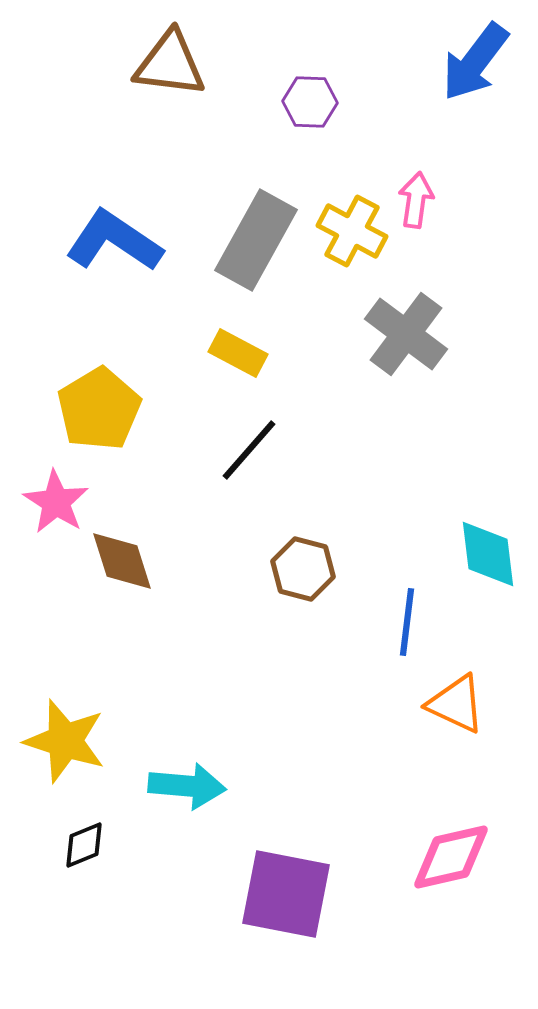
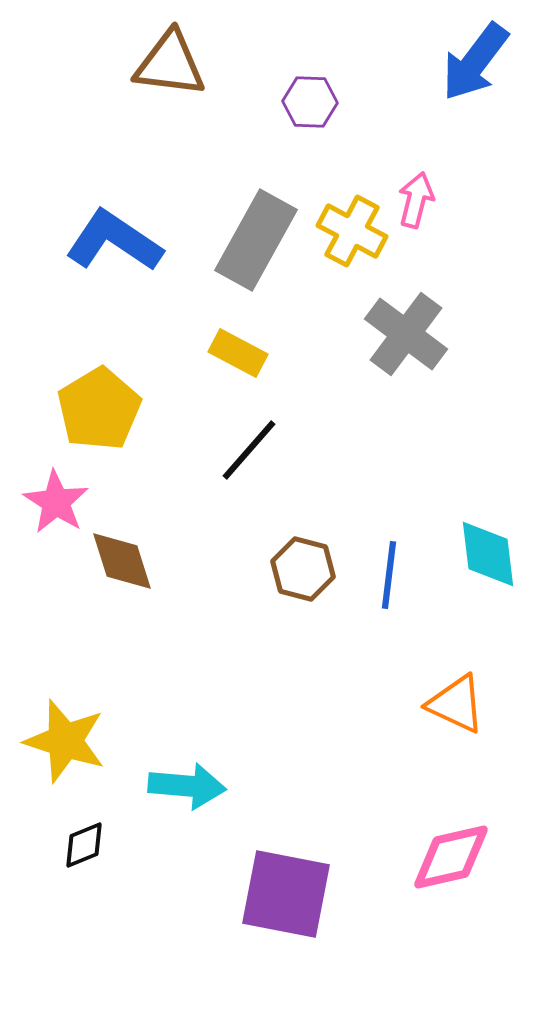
pink arrow: rotated 6 degrees clockwise
blue line: moved 18 px left, 47 px up
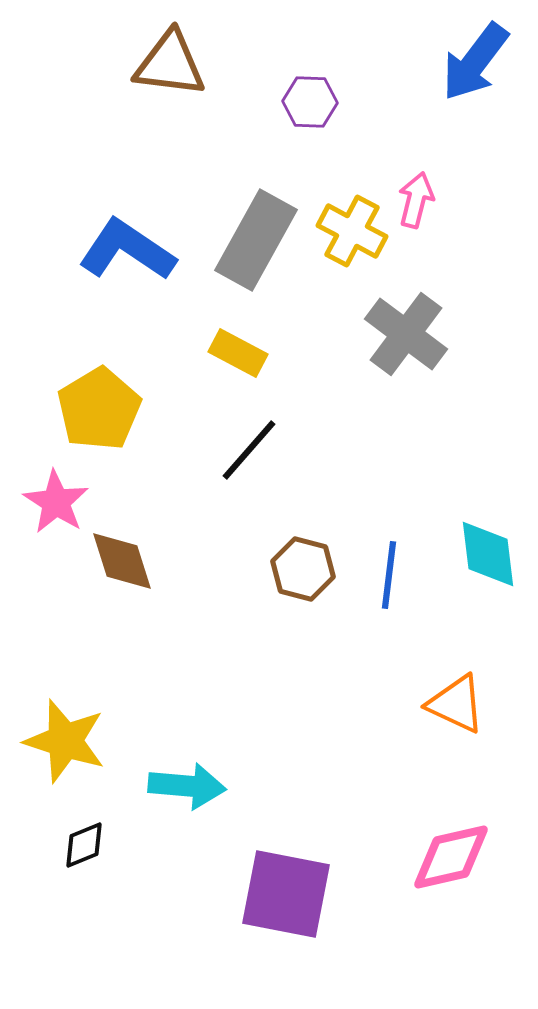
blue L-shape: moved 13 px right, 9 px down
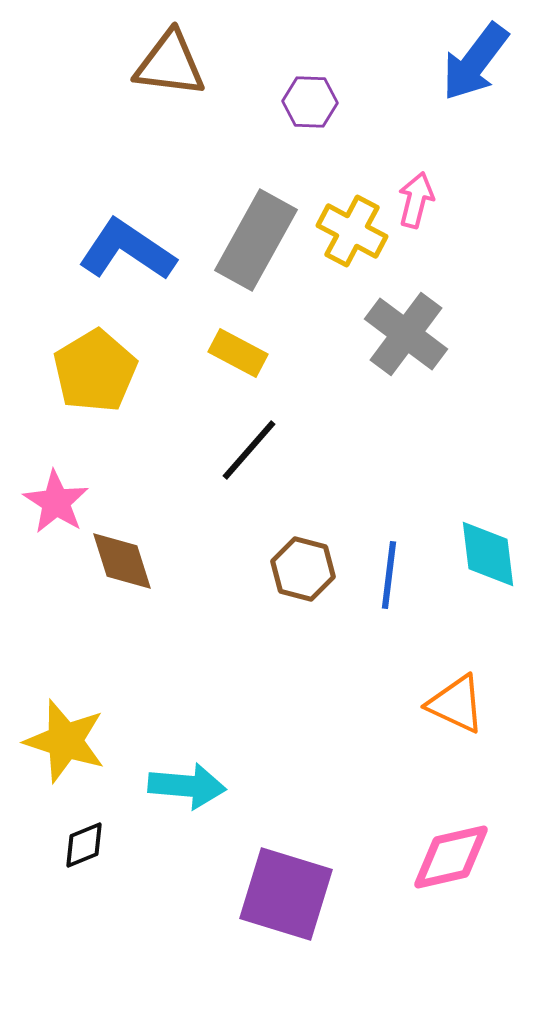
yellow pentagon: moved 4 px left, 38 px up
purple square: rotated 6 degrees clockwise
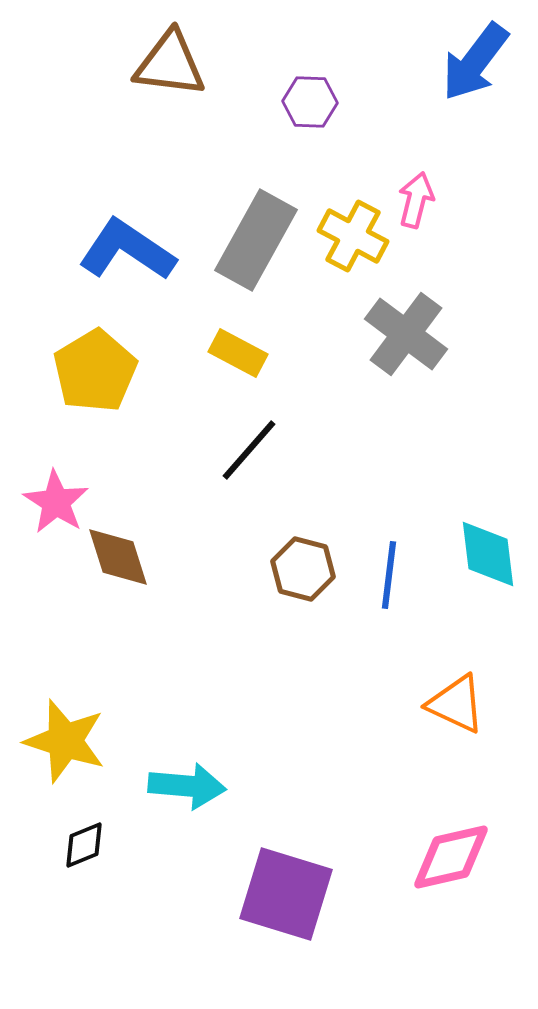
yellow cross: moved 1 px right, 5 px down
brown diamond: moved 4 px left, 4 px up
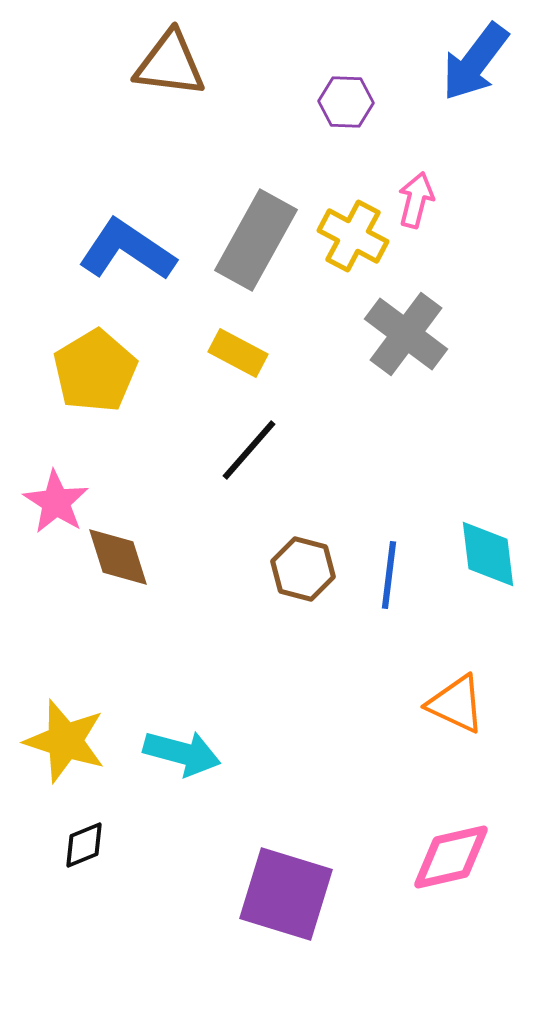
purple hexagon: moved 36 px right
cyan arrow: moved 5 px left, 33 px up; rotated 10 degrees clockwise
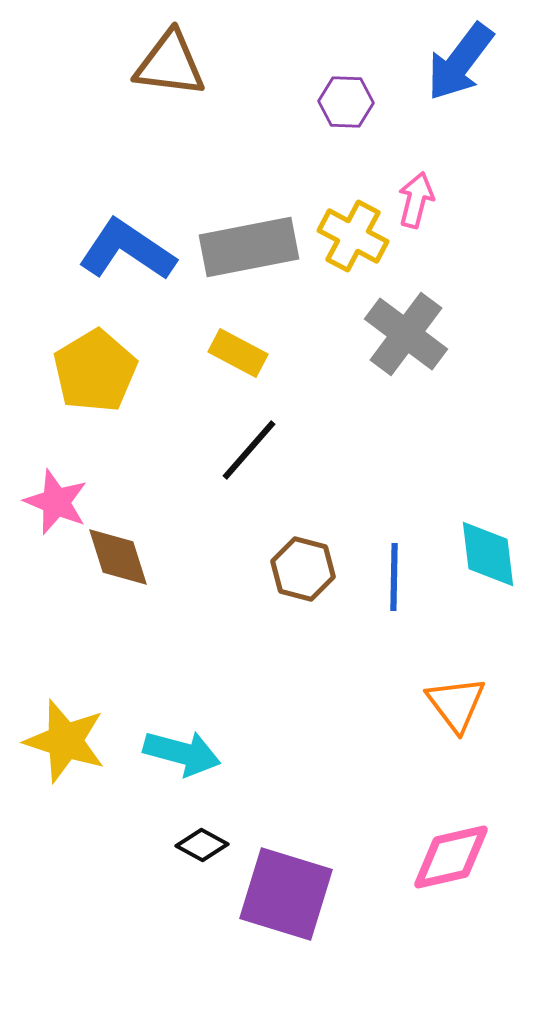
blue arrow: moved 15 px left
gray rectangle: moved 7 px left, 7 px down; rotated 50 degrees clockwise
pink star: rotated 10 degrees counterclockwise
blue line: moved 5 px right, 2 px down; rotated 6 degrees counterclockwise
orange triangle: rotated 28 degrees clockwise
black diamond: moved 118 px right; rotated 51 degrees clockwise
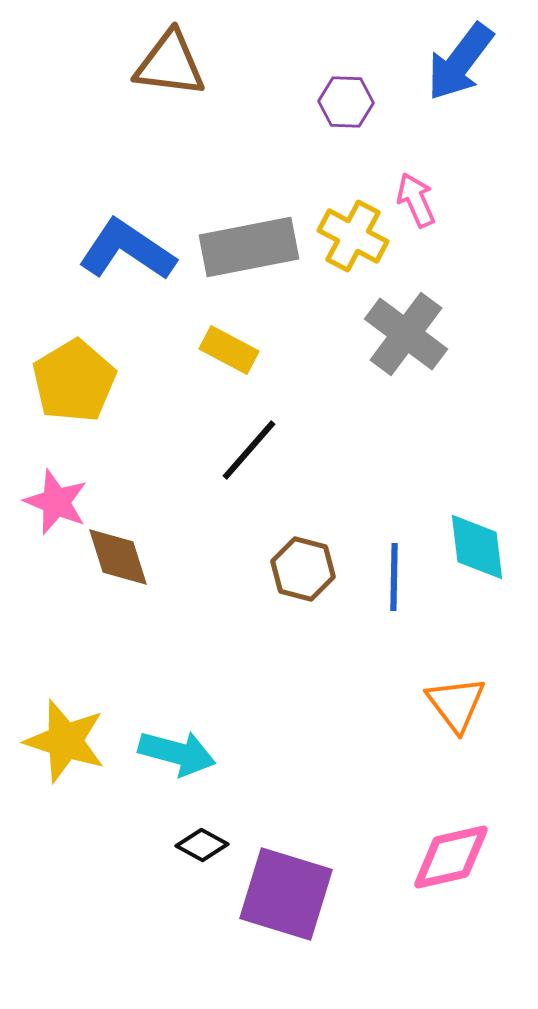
pink arrow: rotated 38 degrees counterclockwise
yellow rectangle: moved 9 px left, 3 px up
yellow pentagon: moved 21 px left, 10 px down
cyan diamond: moved 11 px left, 7 px up
cyan arrow: moved 5 px left
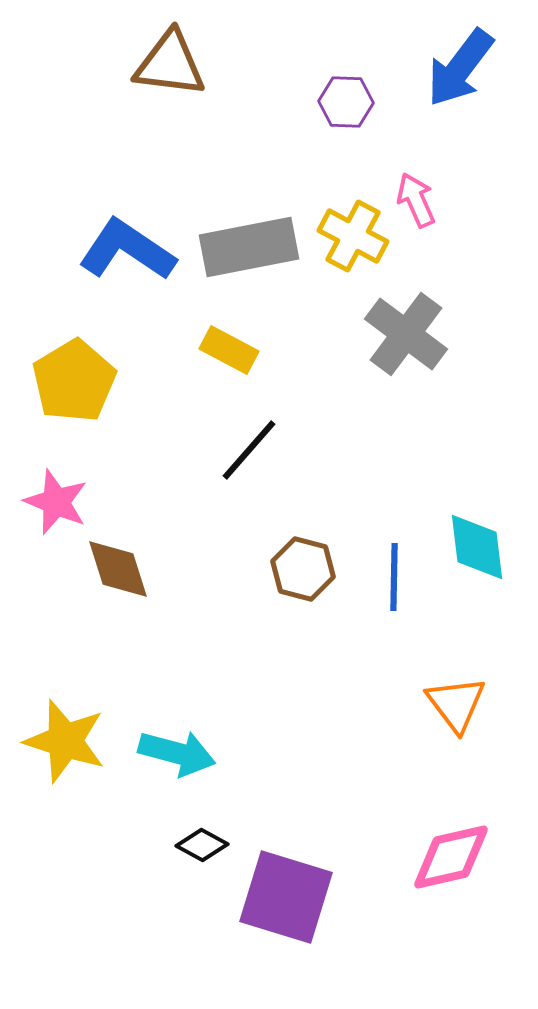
blue arrow: moved 6 px down
brown diamond: moved 12 px down
purple square: moved 3 px down
